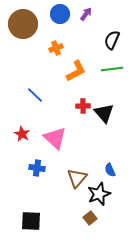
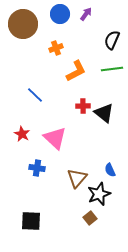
black triangle: rotated 10 degrees counterclockwise
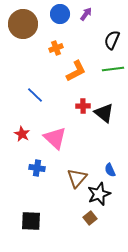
green line: moved 1 px right
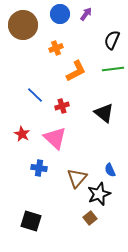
brown circle: moved 1 px down
red cross: moved 21 px left; rotated 16 degrees counterclockwise
blue cross: moved 2 px right
black square: rotated 15 degrees clockwise
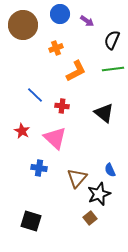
purple arrow: moved 1 px right, 7 px down; rotated 88 degrees clockwise
red cross: rotated 24 degrees clockwise
red star: moved 3 px up
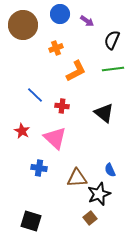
brown triangle: rotated 45 degrees clockwise
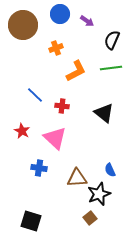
green line: moved 2 px left, 1 px up
